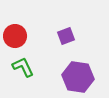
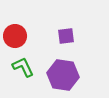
purple square: rotated 12 degrees clockwise
purple hexagon: moved 15 px left, 2 px up
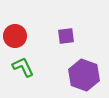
purple hexagon: moved 21 px right; rotated 12 degrees clockwise
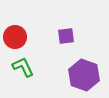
red circle: moved 1 px down
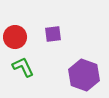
purple square: moved 13 px left, 2 px up
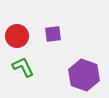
red circle: moved 2 px right, 1 px up
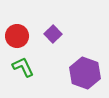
purple square: rotated 36 degrees counterclockwise
purple hexagon: moved 1 px right, 2 px up
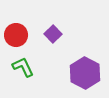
red circle: moved 1 px left, 1 px up
purple hexagon: rotated 8 degrees clockwise
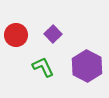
green L-shape: moved 20 px right
purple hexagon: moved 2 px right, 7 px up
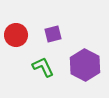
purple square: rotated 30 degrees clockwise
purple hexagon: moved 2 px left, 1 px up
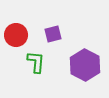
green L-shape: moved 7 px left, 5 px up; rotated 30 degrees clockwise
